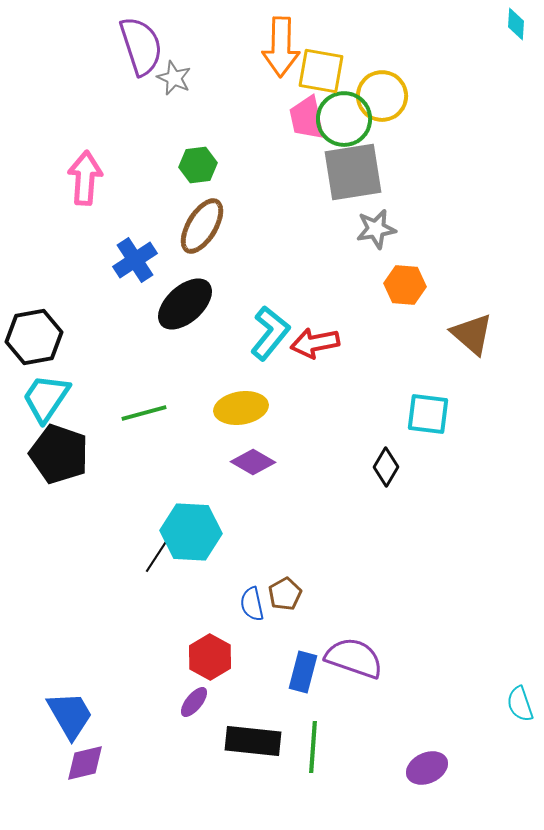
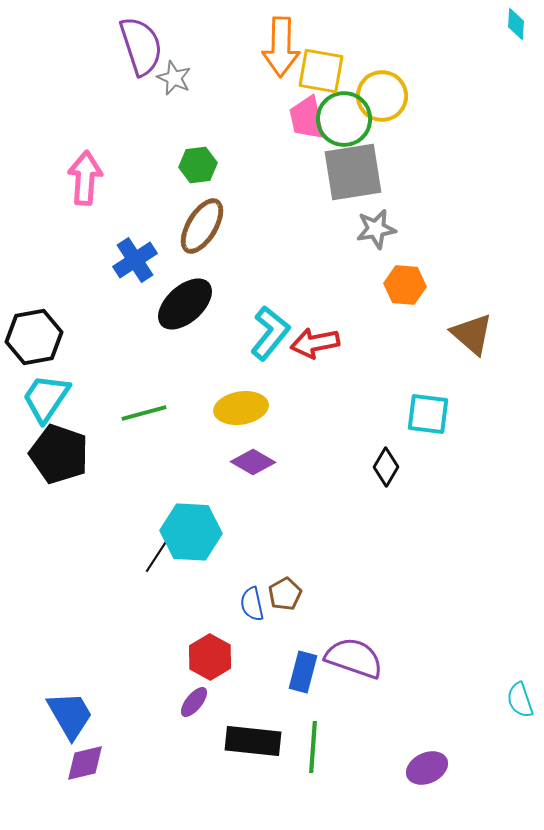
cyan semicircle at (520, 704): moved 4 px up
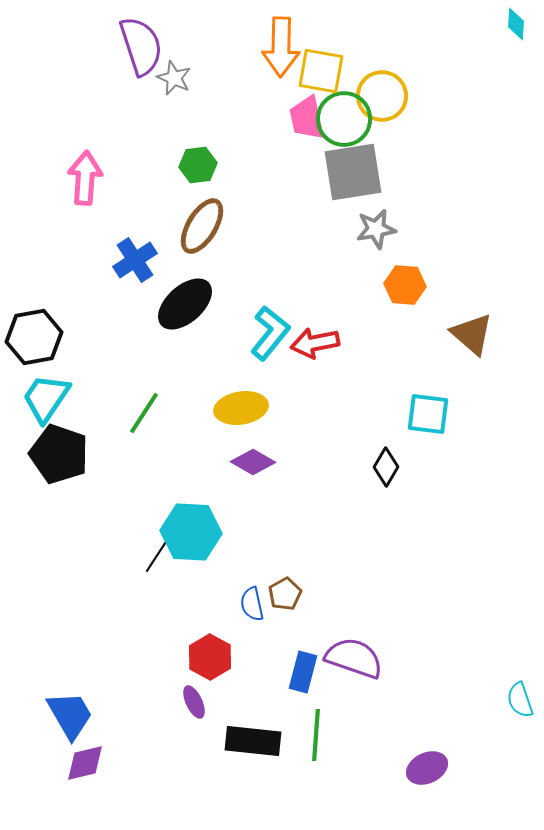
green line at (144, 413): rotated 42 degrees counterclockwise
purple ellipse at (194, 702): rotated 64 degrees counterclockwise
green line at (313, 747): moved 3 px right, 12 px up
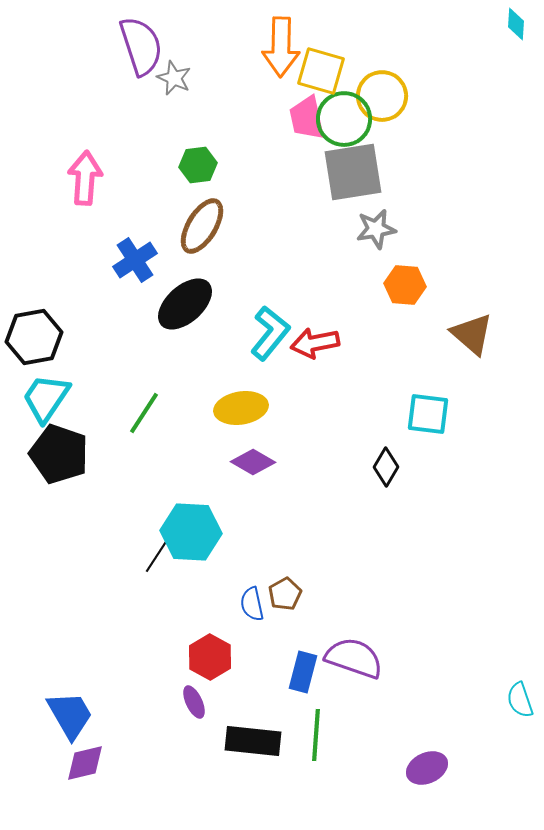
yellow square at (321, 71): rotated 6 degrees clockwise
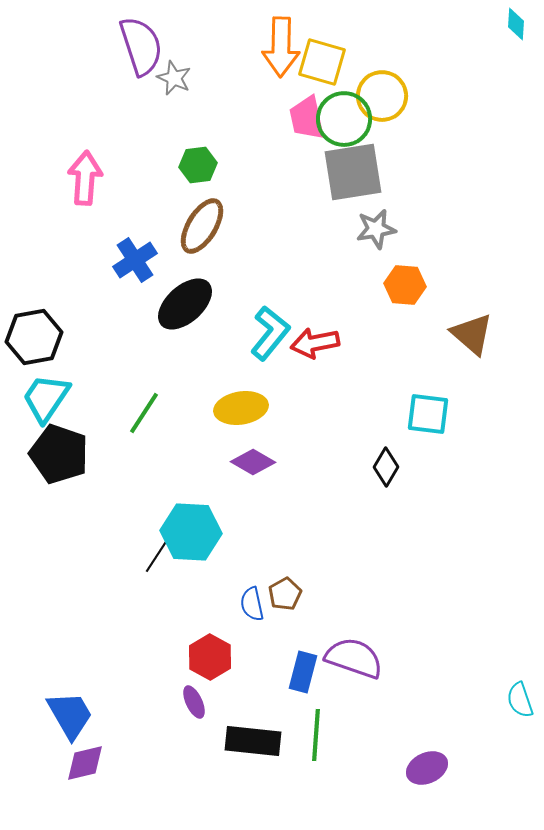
yellow square at (321, 71): moved 1 px right, 9 px up
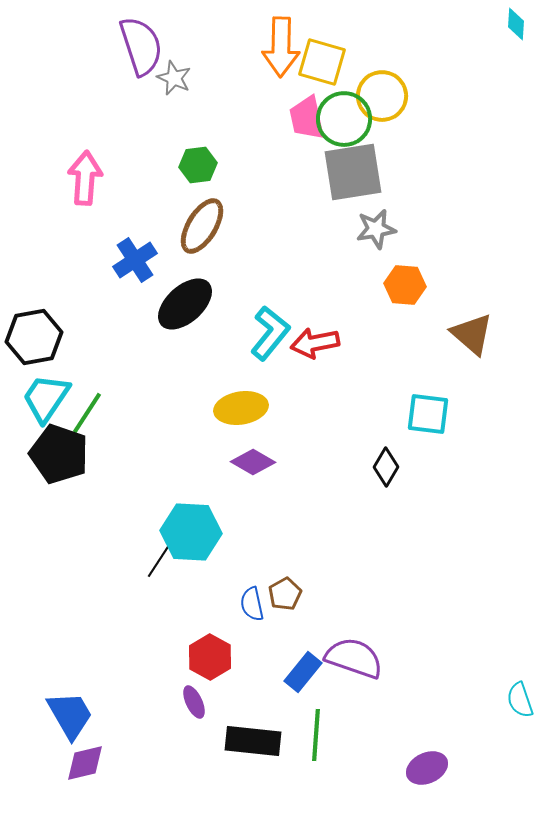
green line at (144, 413): moved 57 px left
black line at (158, 554): moved 2 px right, 5 px down
blue rectangle at (303, 672): rotated 24 degrees clockwise
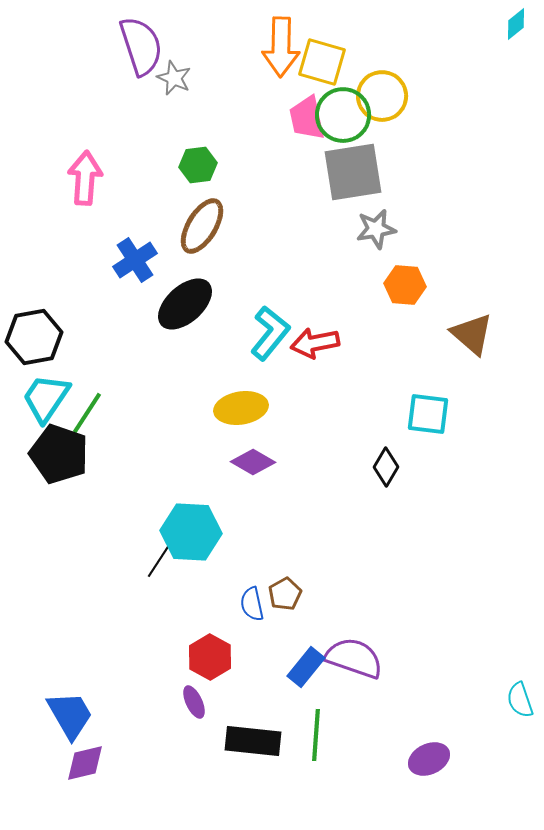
cyan diamond at (516, 24): rotated 48 degrees clockwise
green circle at (344, 119): moved 1 px left, 4 px up
blue rectangle at (303, 672): moved 3 px right, 5 px up
purple ellipse at (427, 768): moved 2 px right, 9 px up
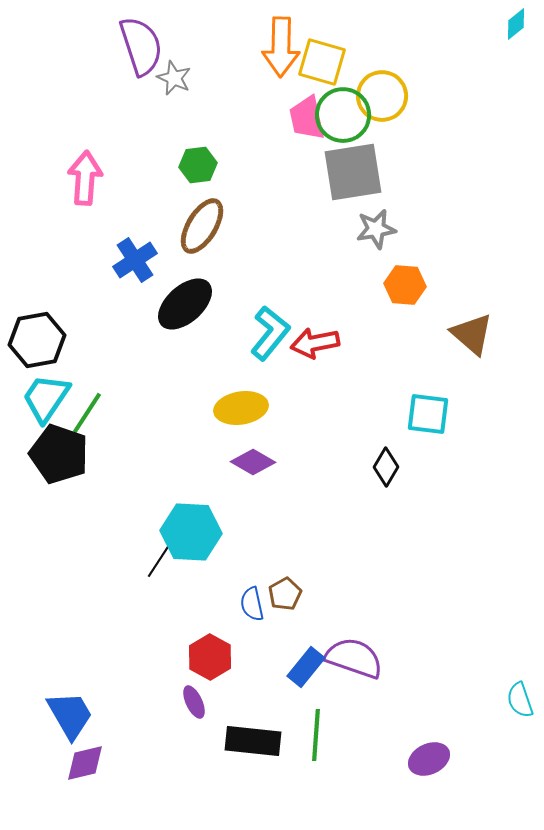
black hexagon at (34, 337): moved 3 px right, 3 px down
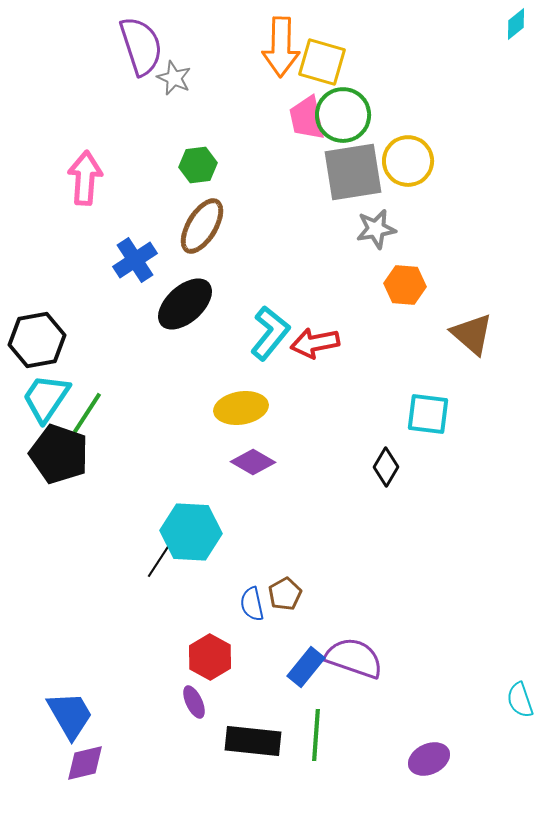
yellow circle at (382, 96): moved 26 px right, 65 px down
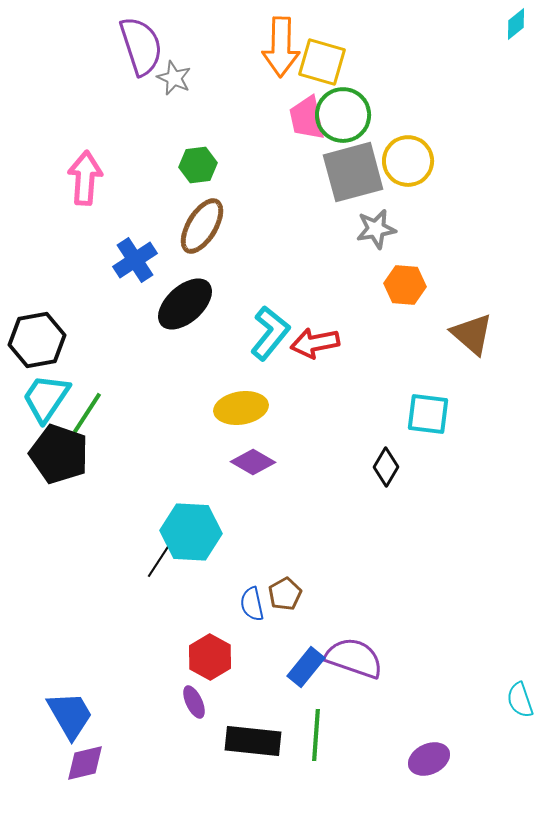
gray square at (353, 172): rotated 6 degrees counterclockwise
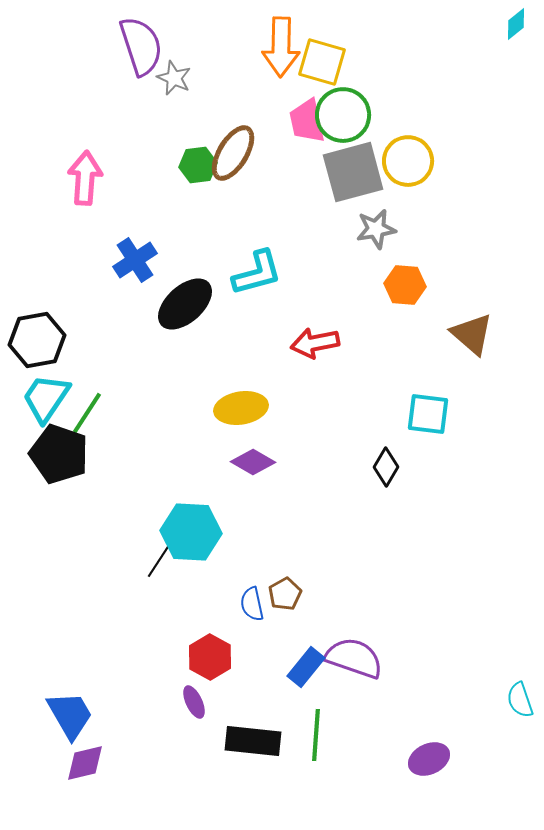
pink trapezoid at (307, 118): moved 3 px down
brown ellipse at (202, 226): moved 31 px right, 73 px up
cyan L-shape at (270, 333): moved 13 px left, 60 px up; rotated 36 degrees clockwise
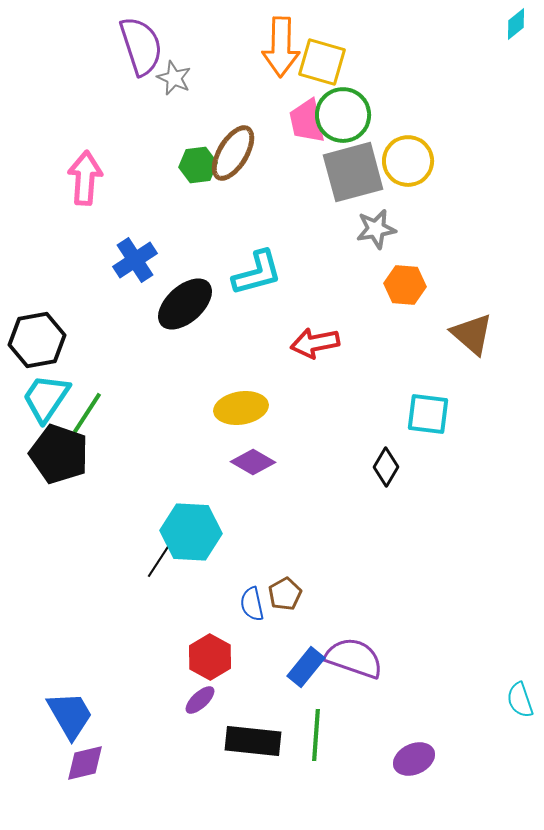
purple ellipse at (194, 702): moved 6 px right, 2 px up; rotated 72 degrees clockwise
purple ellipse at (429, 759): moved 15 px left
